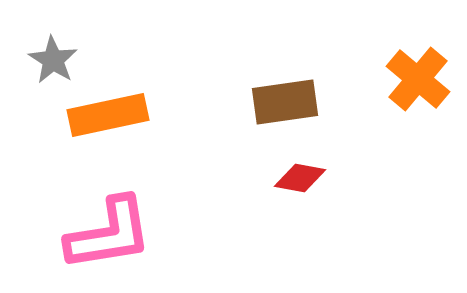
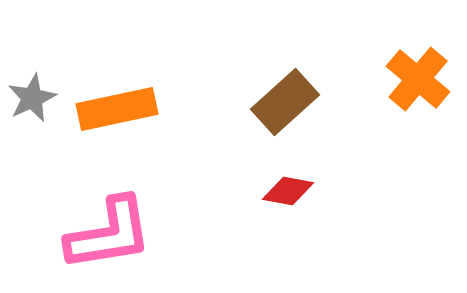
gray star: moved 21 px left, 38 px down; rotated 15 degrees clockwise
brown rectangle: rotated 34 degrees counterclockwise
orange rectangle: moved 9 px right, 6 px up
red diamond: moved 12 px left, 13 px down
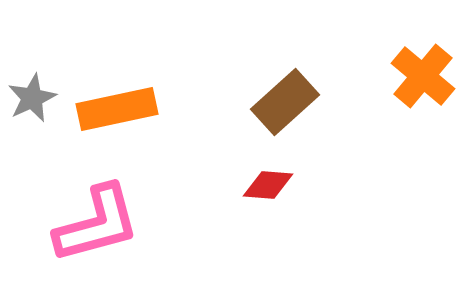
orange cross: moved 5 px right, 3 px up
red diamond: moved 20 px left, 6 px up; rotated 6 degrees counterclockwise
pink L-shape: moved 12 px left, 10 px up; rotated 6 degrees counterclockwise
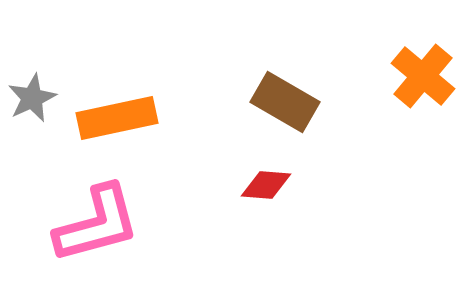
brown rectangle: rotated 72 degrees clockwise
orange rectangle: moved 9 px down
red diamond: moved 2 px left
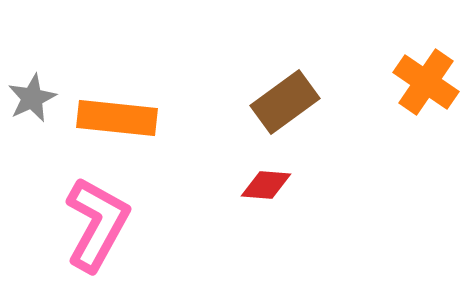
orange cross: moved 3 px right, 6 px down; rotated 6 degrees counterclockwise
brown rectangle: rotated 66 degrees counterclockwise
orange rectangle: rotated 18 degrees clockwise
pink L-shape: rotated 46 degrees counterclockwise
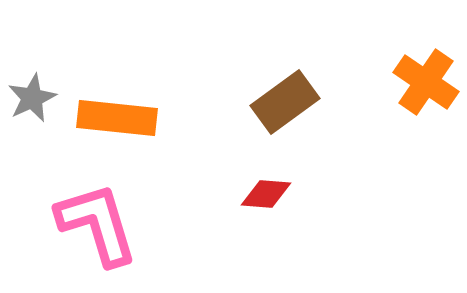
red diamond: moved 9 px down
pink L-shape: rotated 46 degrees counterclockwise
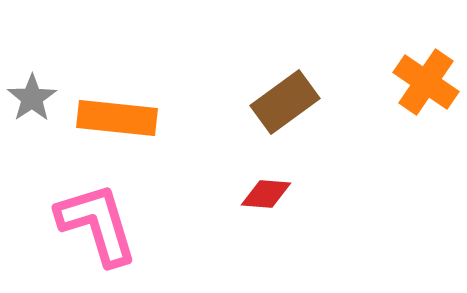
gray star: rotated 9 degrees counterclockwise
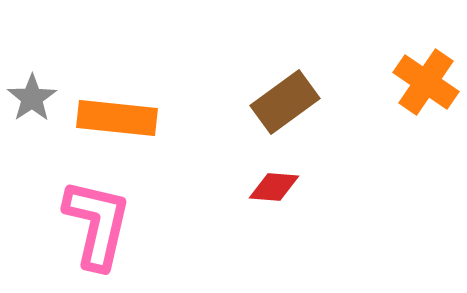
red diamond: moved 8 px right, 7 px up
pink L-shape: rotated 30 degrees clockwise
